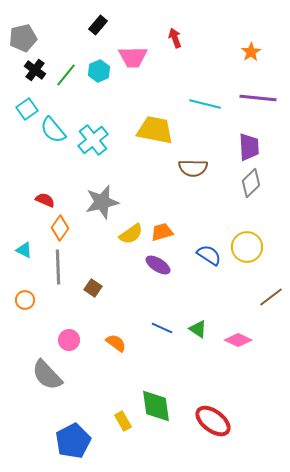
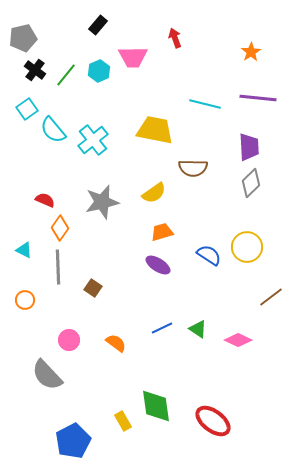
yellow semicircle: moved 23 px right, 41 px up
blue line: rotated 50 degrees counterclockwise
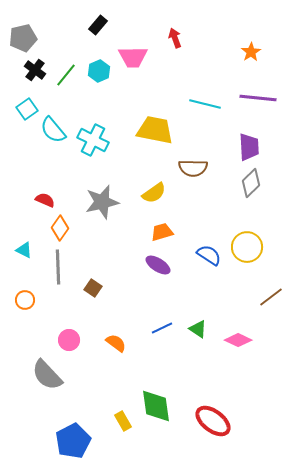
cyan cross: rotated 24 degrees counterclockwise
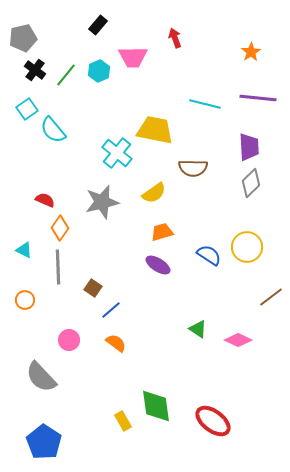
cyan cross: moved 24 px right, 13 px down; rotated 12 degrees clockwise
blue line: moved 51 px left, 18 px up; rotated 15 degrees counterclockwise
gray semicircle: moved 6 px left, 2 px down
blue pentagon: moved 29 px left, 1 px down; rotated 12 degrees counterclockwise
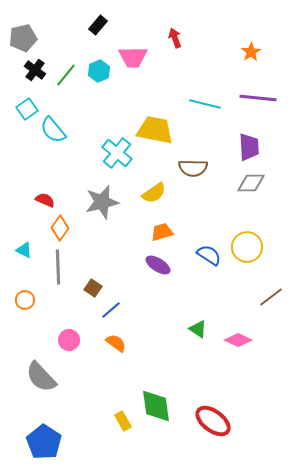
gray diamond: rotated 44 degrees clockwise
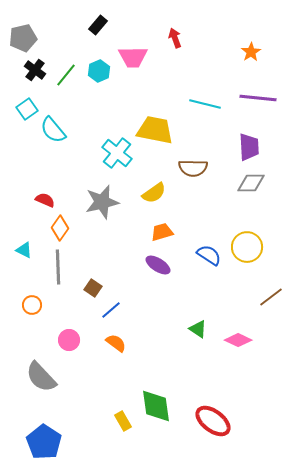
orange circle: moved 7 px right, 5 px down
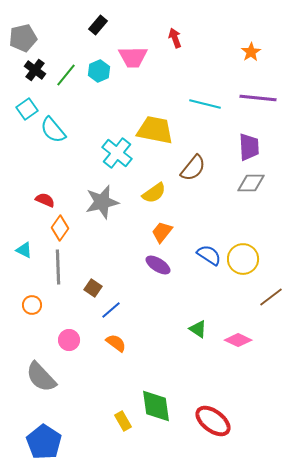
brown semicircle: rotated 52 degrees counterclockwise
orange trapezoid: rotated 35 degrees counterclockwise
yellow circle: moved 4 px left, 12 px down
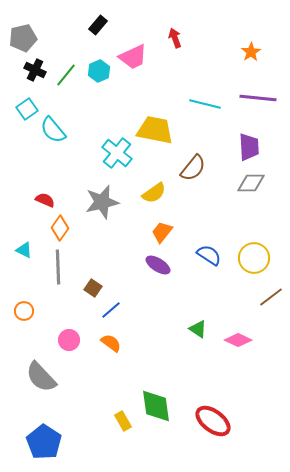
pink trapezoid: rotated 24 degrees counterclockwise
black cross: rotated 10 degrees counterclockwise
yellow circle: moved 11 px right, 1 px up
orange circle: moved 8 px left, 6 px down
orange semicircle: moved 5 px left
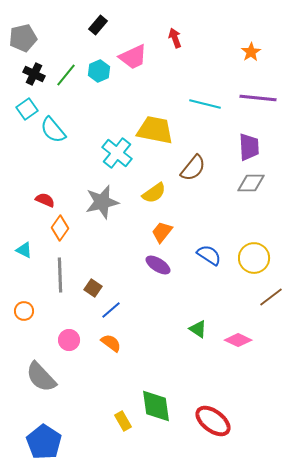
black cross: moved 1 px left, 4 px down
gray line: moved 2 px right, 8 px down
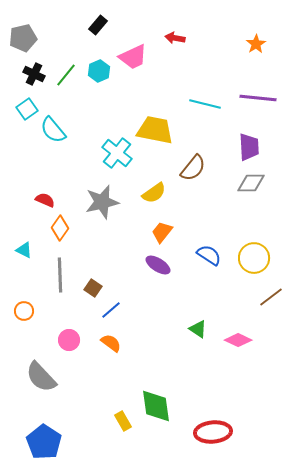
red arrow: rotated 60 degrees counterclockwise
orange star: moved 5 px right, 8 px up
red ellipse: moved 11 px down; rotated 42 degrees counterclockwise
